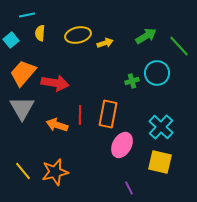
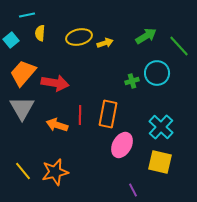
yellow ellipse: moved 1 px right, 2 px down
purple line: moved 4 px right, 2 px down
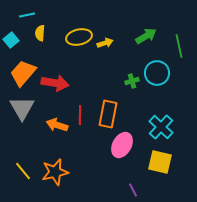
green line: rotated 30 degrees clockwise
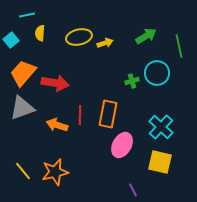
gray triangle: rotated 40 degrees clockwise
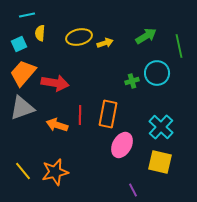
cyan square: moved 8 px right, 4 px down; rotated 14 degrees clockwise
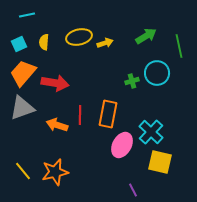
yellow semicircle: moved 4 px right, 9 px down
cyan cross: moved 10 px left, 5 px down
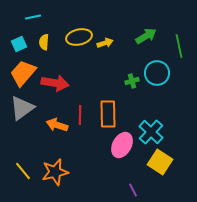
cyan line: moved 6 px right, 2 px down
gray triangle: rotated 16 degrees counterclockwise
orange rectangle: rotated 12 degrees counterclockwise
yellow square: rotated 20 degrees clockwise
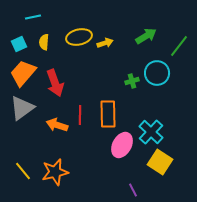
green line: rotated 50 degrees clockwise
red arrow: rotated 60 degrees clockwise
